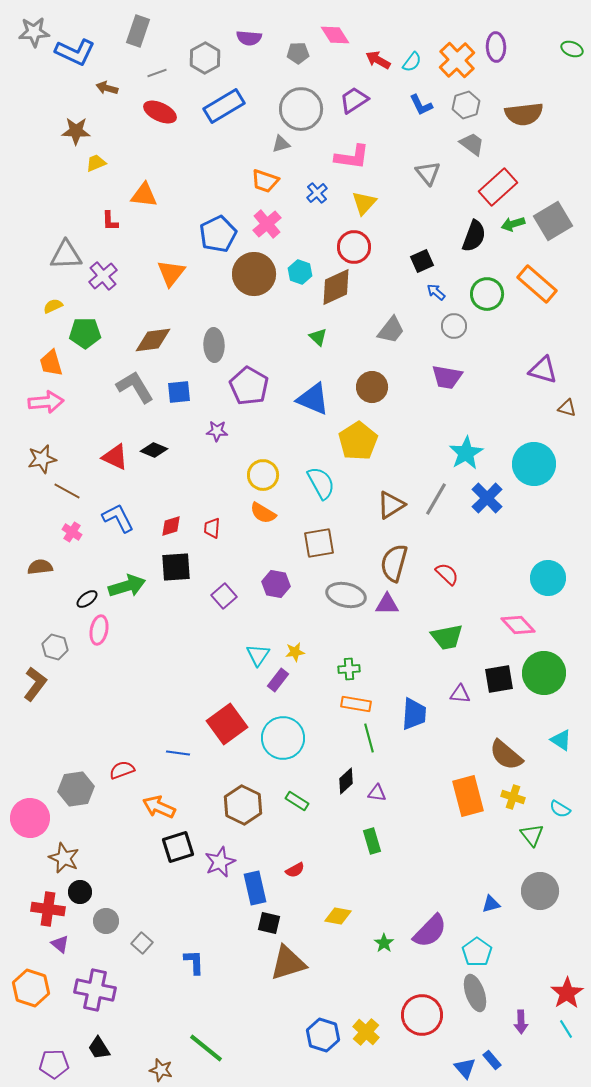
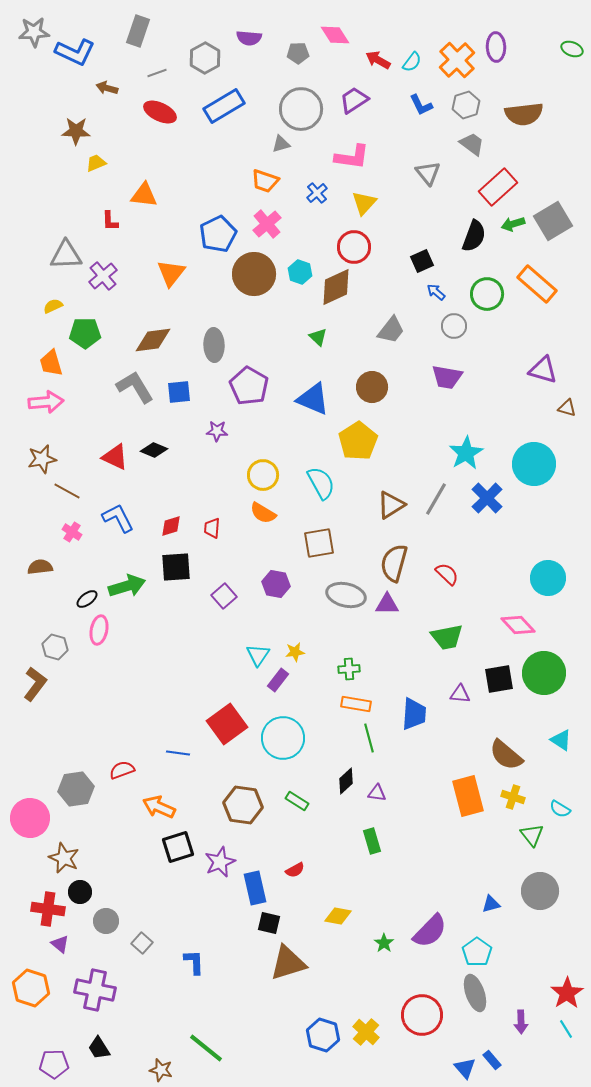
brown hexagon at (243, 805): rotated 18 degrees counterclockwise
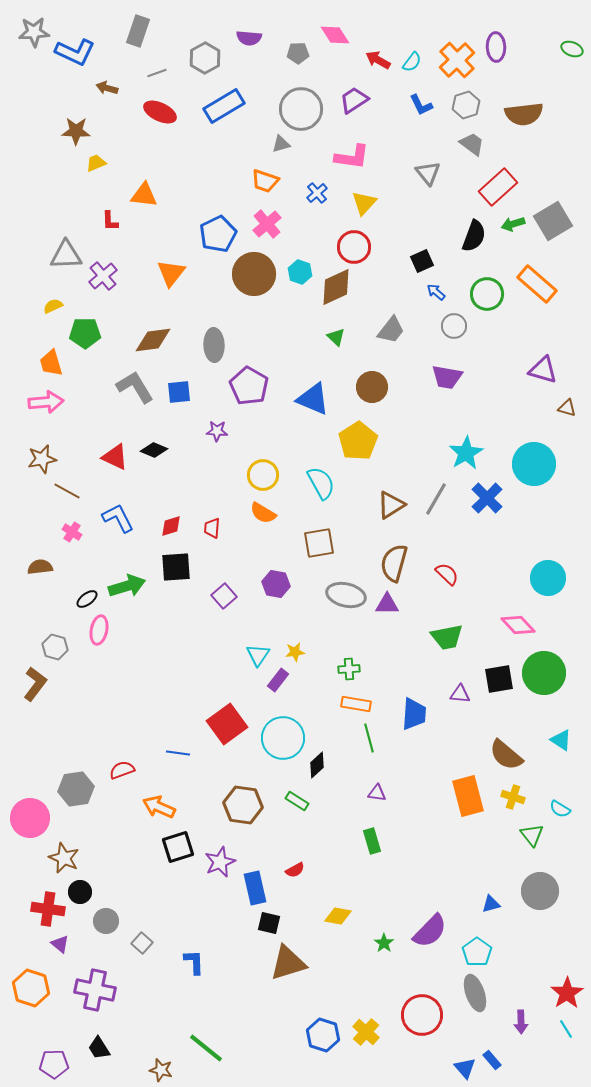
green triangle at (318, 337): moved 18 px right
black diamond at (346, 781): moved 29 px left, 16 px up
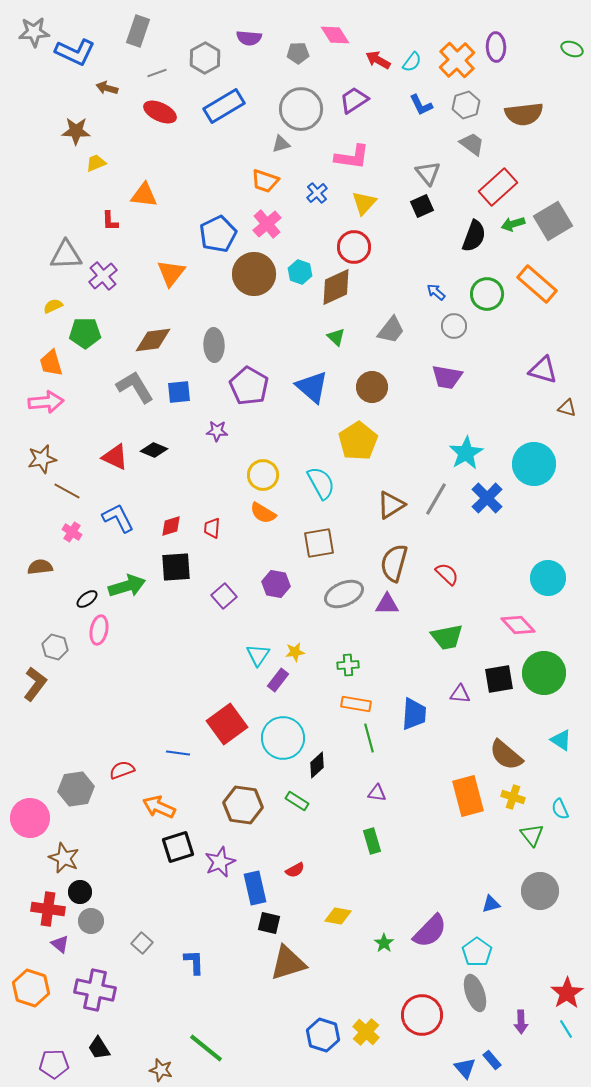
black square at (422, 261): moved 55 px up
blue triangle at (313, 399): moved 1 px left, 12 px up; rotated 18 degrees clockwise
gray ellipse at (346, 595): moved 2 px left, 1 px up; rotated 36 degrees counterclockwise
green cross at (349, 669): moved 1 px left, 4 px up
cyan semicircle at (560, 809): rotated 35 degrees clockwise
gray circle at (106, 921): moved 15 px left
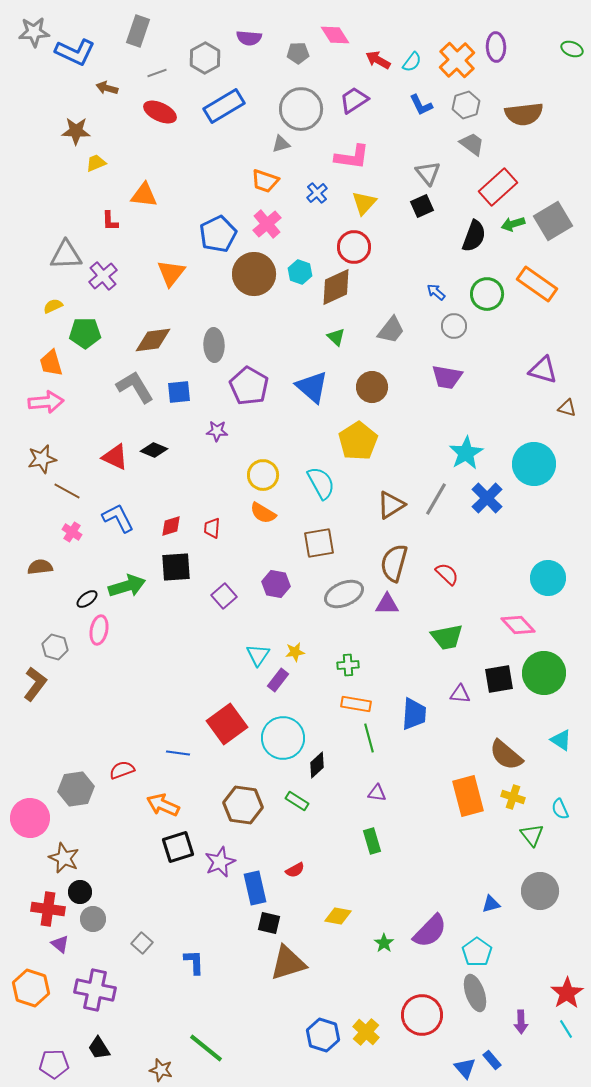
orange rectangle at (537, 284): rotated 6 degrees counterclockwise
orange arrow at (159, 807): moved 4 px right, 2 px up
gray circle at (91, 921): moved 2 px right, 2 px up
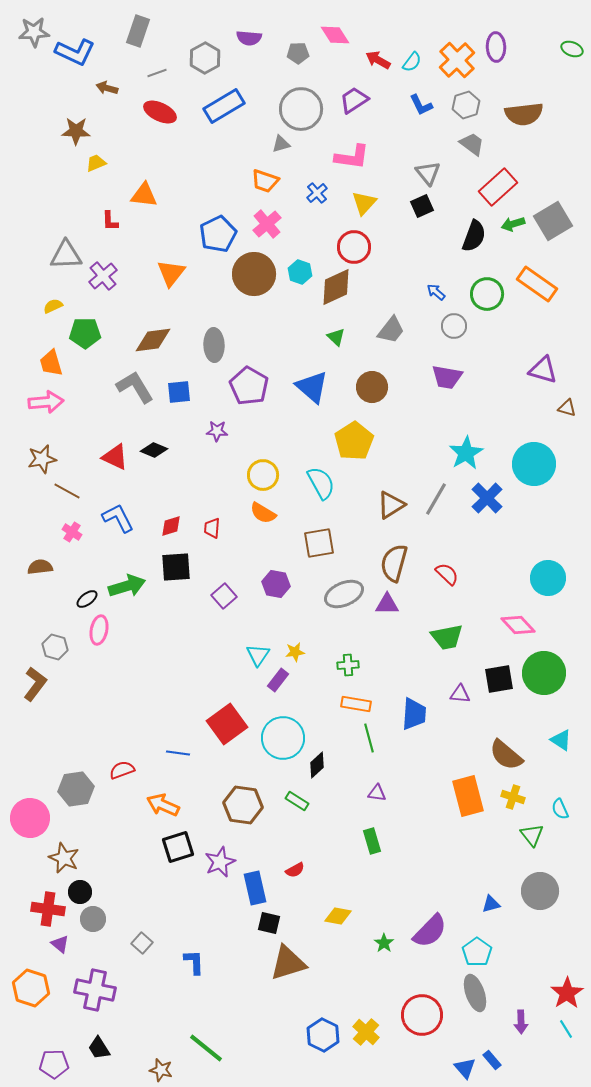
yellow pentagon at (358, 441): moved 4 px left
blue hexagon at (323, 1035): rotated 8 degrees clockwise
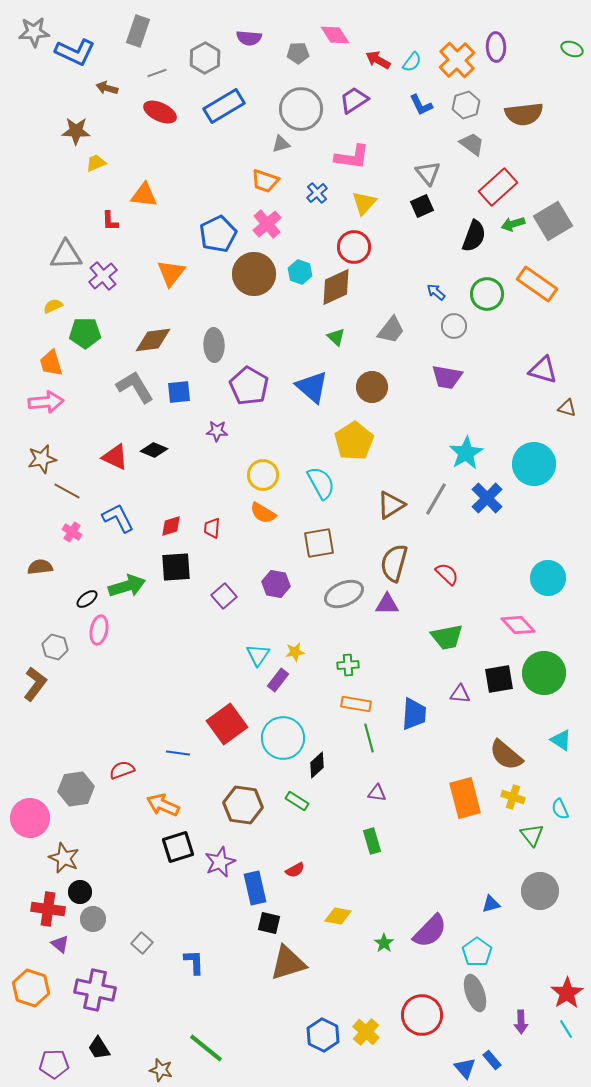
orange rectangle at (468, 796): moved 3 px left, 2 px down
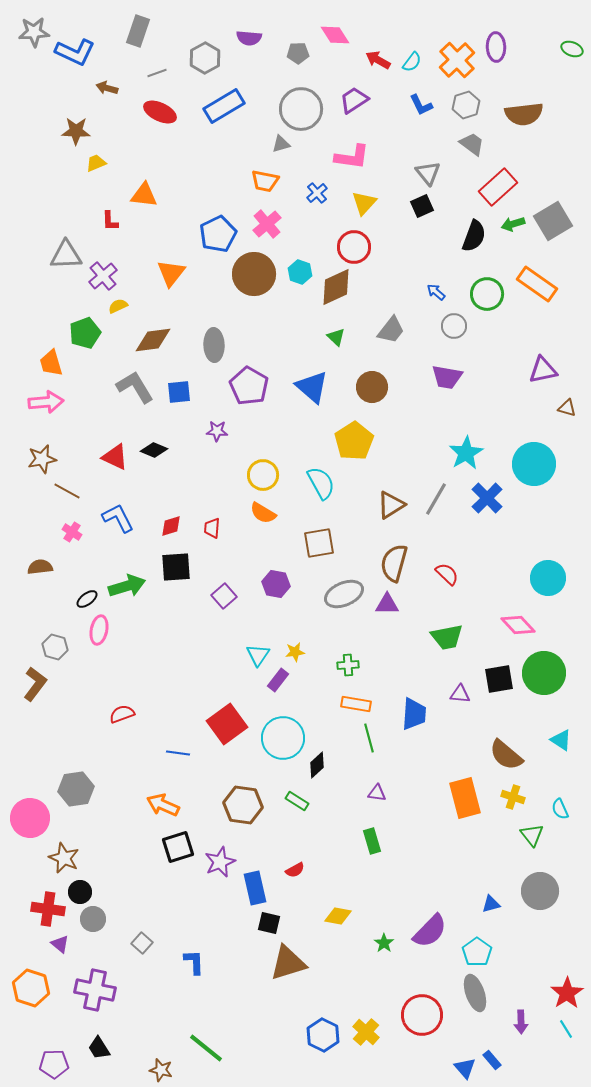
orange trapezoid at (265, 181): rotated 8 degrees counterclockwise
yellow semicircle at (53, 306): moved 65 px right
green pentagon at (85, 333): rotated 20 degrees counterclockwise
purple triangle at (543, 370): rotated 28 degrees counterclockwise
red semicircle at (122, 770): moved 56 px up
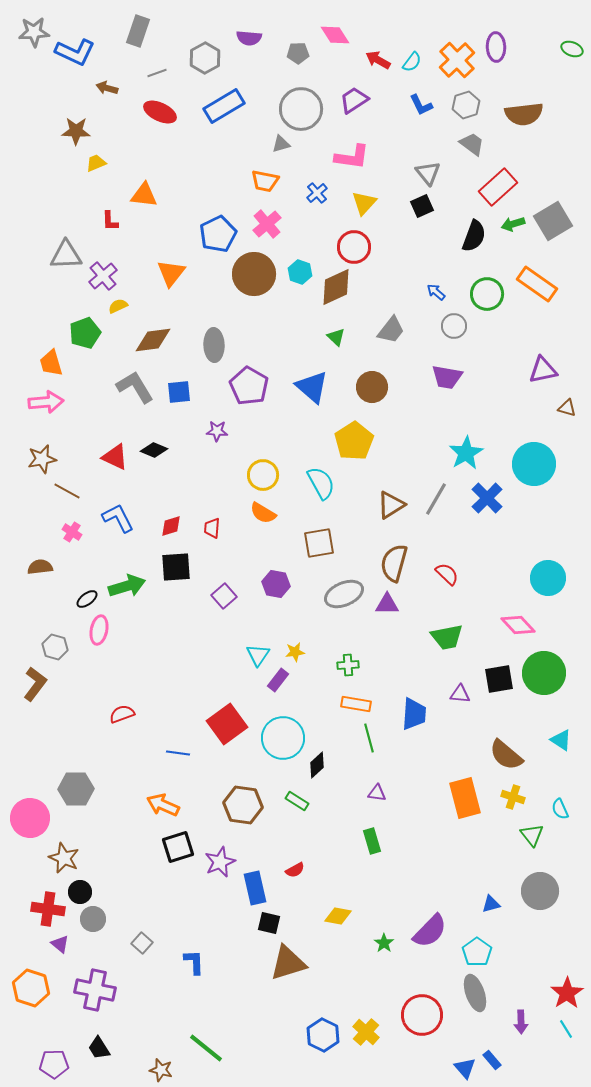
gray hexagon at (76, 789): rotated 8 degrees clockwise
